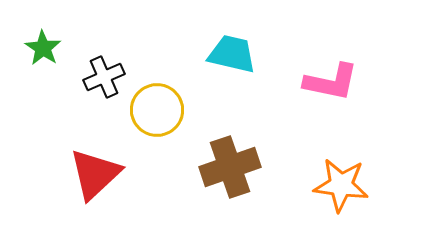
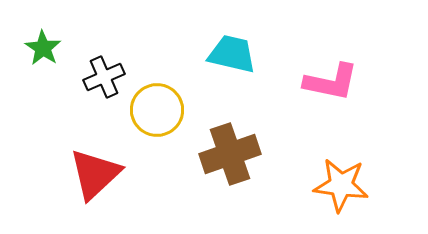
brown cross: moved 13 px up
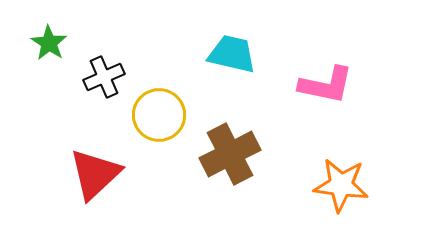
green star: moved 6 px right, 5 px up
pink L-shape: moved 5 px left, 3 px down
yellow circle: moved 2 px right, 5 px down
brown cross: rotated 8 degrees counterclockwise
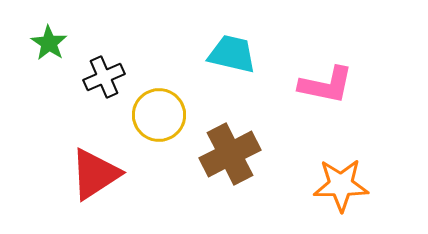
red triangle: rotated 10 degrees clockwise
orange star: rotated 8 degrees counterclockwise
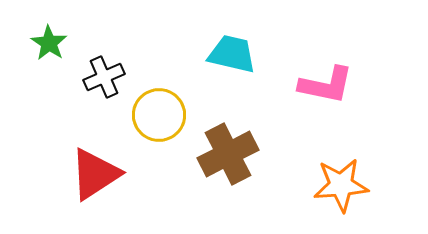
brown cross: moved 2 px left
orange star: rotated 4 degrees counterclockwise
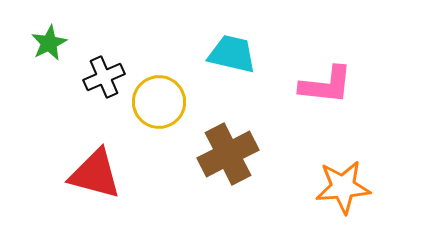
green star: rotated 12 degrees clockwise
pink L-shape: rotated 6 degrees counterclockwise
yellow circle: moved 13 px up
red triangle: rotated 48 degrees clockwise
orange star: moved 2 px right, 2 px down
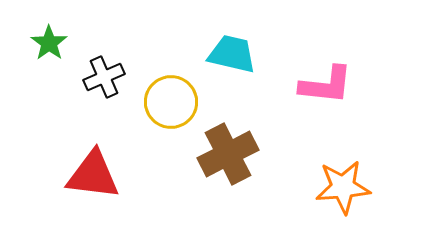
green star: rotated 9 degrees counterclockwise
yellow circle: moved 12 px right
red triangle: moved 2 px left, 1 px down; rotated 8 degrees counterclockwise
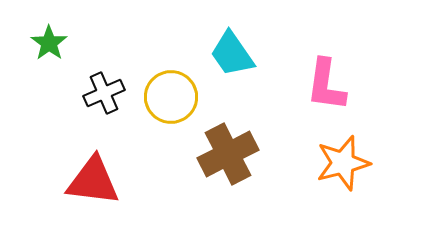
cyan trapezoid: rotated 138 degrees counterclockwise
black cross: moved 16 px down
pink L-shape: rotated 92 degrees clockwise
yellow circle: moved 5 px up
red triangle: moved 6 px down
orange star: moved 24 px up; rotated 10 degrees counterclockwise
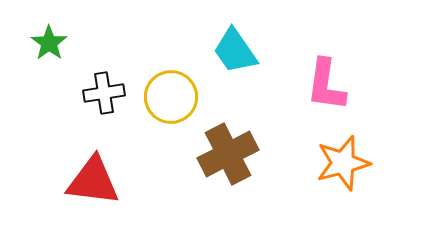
cyan trapezoid: moved 3 px right, 3 px up
black cross: rotated 15 degrees clockwise
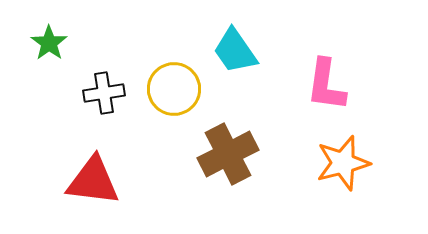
yellow circle: moved 3 px right, 8 px up
